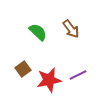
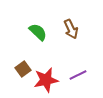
brown arrow: rotated 12 degrees clockwise
red star: moved 3 px left
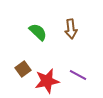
brown arrow: rotated 18 degrees clockwise
purple line: rotated 54 degrees clockwise
red star: moved 1 px right, 1 px down
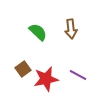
red star: moved 1 px left, 2 px up
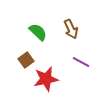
brown arrow: rotated 18 degrees counterclockwise
brown square: moved 3 px right, 9 px up
purple line: moved 3 px right, 13 px up
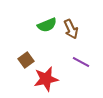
green semicircle: moved 9 px right, 7 px up; rotated 114 degrees clockwise
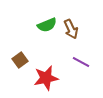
brown square: moved 6 px left
red star: moved 1 px up
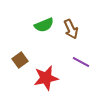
green semicircle: moved 3 px left
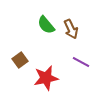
green semicircle: moved 2 px right; rotated 72 degrees clockwise
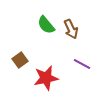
purple line: moved 1 px right, 2 px down
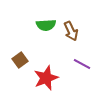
green semicircle: rotated 54 degrees counterclockwise
brown arrow: moved 2 px down
red star: rotated 10 degrees counterclockwise
